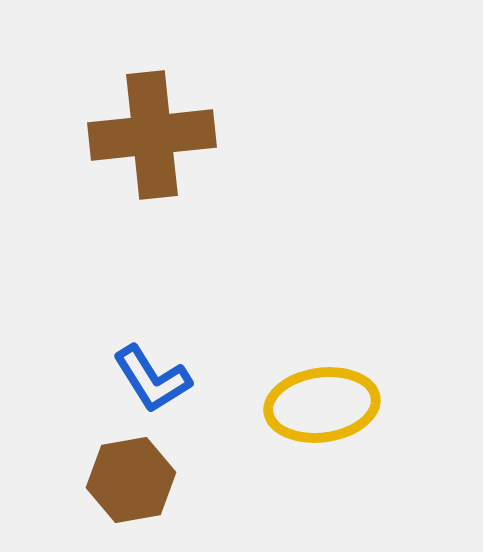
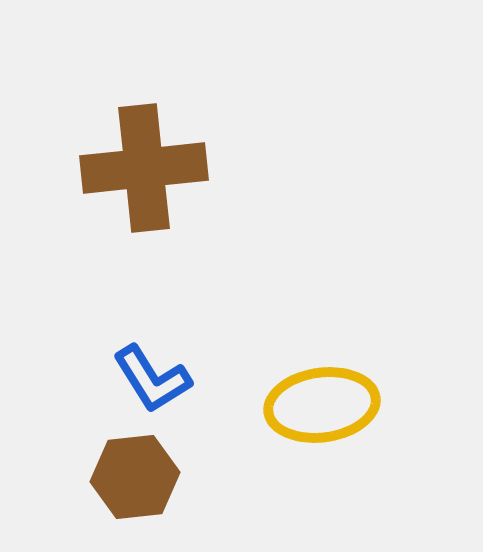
brown cross: moved 8 px left, 33 px down
brown hexagon: moved 4 px right, 3 px up; rotated 4 degrees clockwise
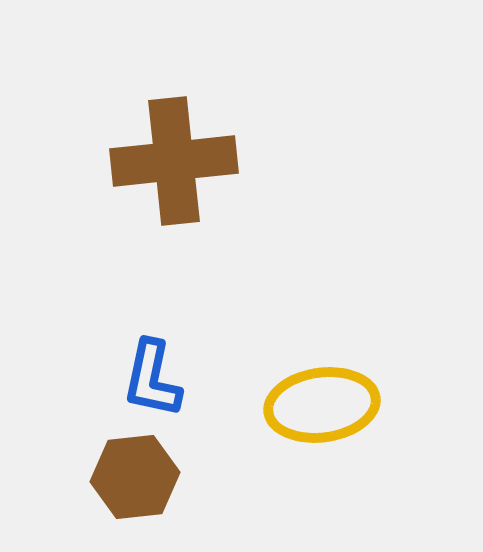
brown cross: moved 30 px right, 7 px up
blue L-shape: rotated 44 degrees clockwise
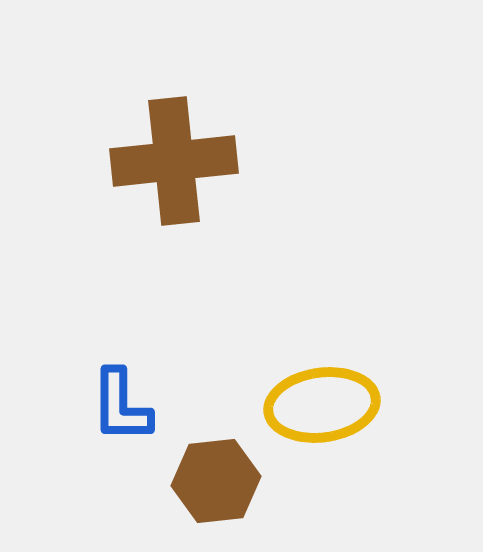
blue L-shape: moved 31 px left, 27 px down; rotated 12 degrees counterclockwise
brown hexagon: moved 81 px right, 4 px down
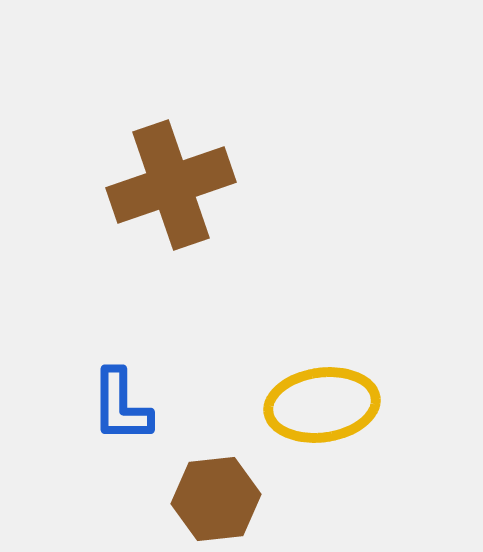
brown cross: moved 3 px left, 24 px down; rotated 13 degrees counterclockwise
brown hexagon: moved 18 px down
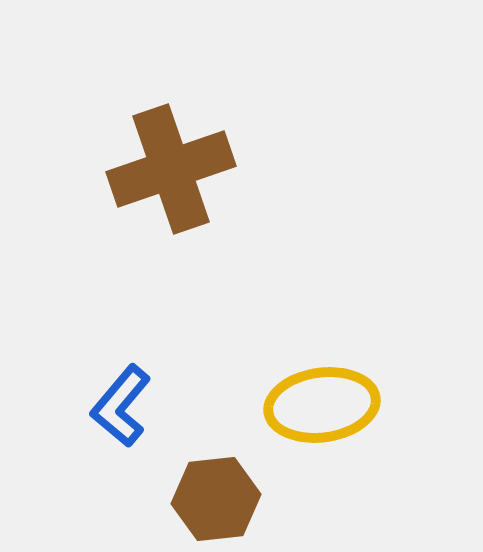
brown cross: moved 16 px up
blue L-shape: rotated 40 degrees clockwise
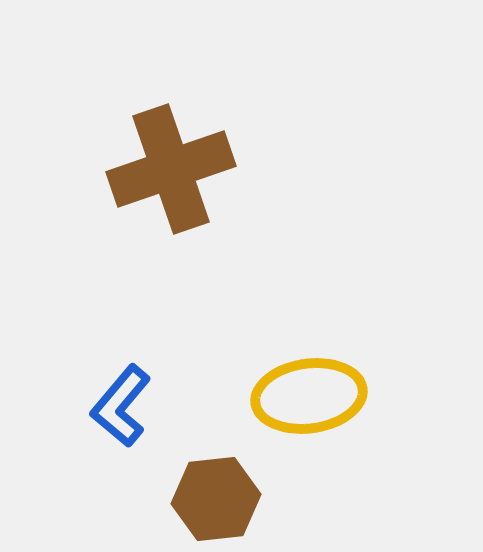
yellow ellipse: moved 13 px left, 9 px up
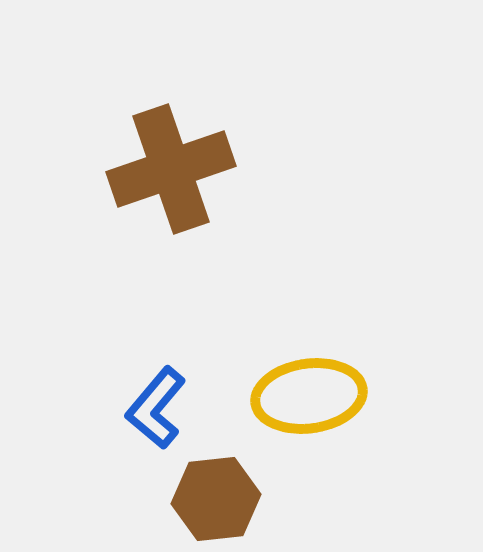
blue L-shape: moved 35 px right, 2 px down
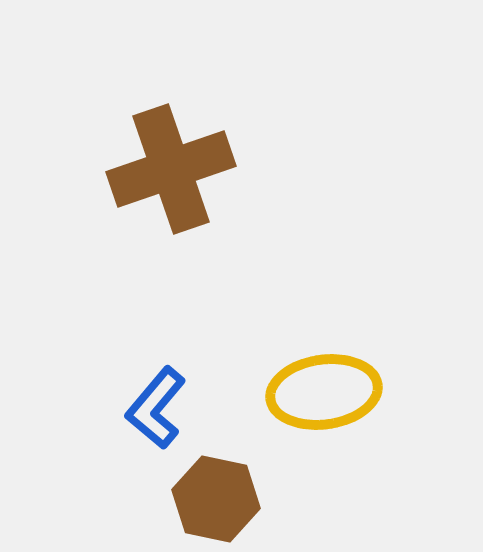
yellow ellipse: moved 15 px right, 4 px up
brown hexagon: rotated 18 degrees clockwise
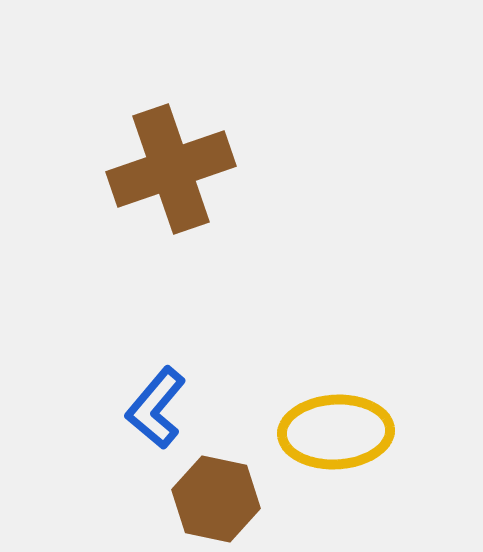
yellow ellipse: moved 12 px right, 40 px down; rotated 5 degrees clockwise
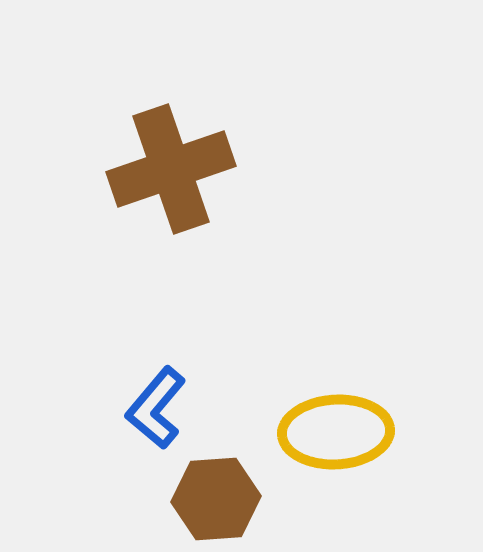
brown hexagon: rotated 16 degrees counterclockwise
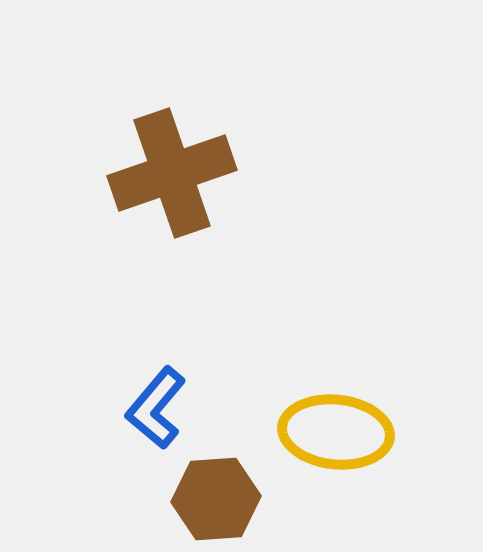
brown cross: moved 1 px right, 4 px down
yellow ellipse: rotated 9 degrees clockwise
